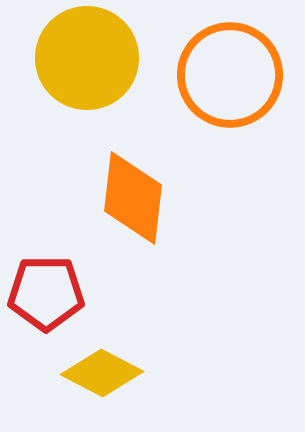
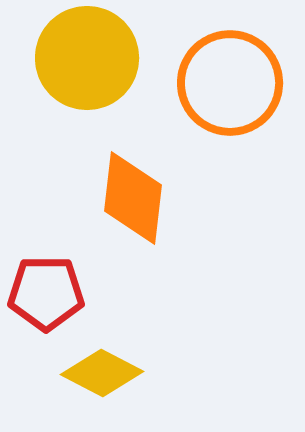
orange circle: moved 8 px down
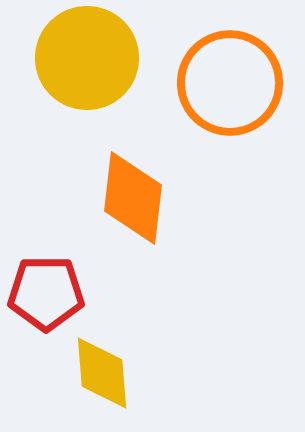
yellow diamond: rotated 58 degrees clockwise
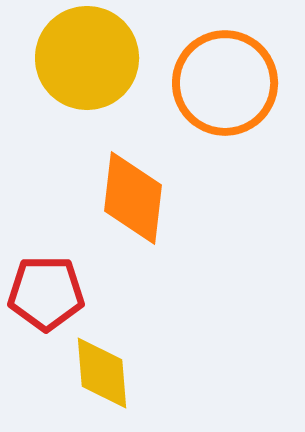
orange circle: moved 5 px left
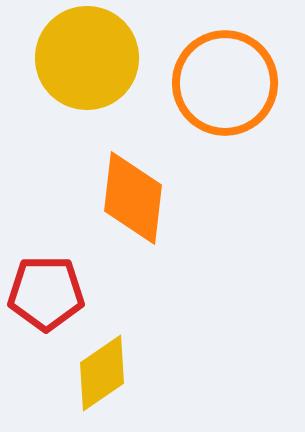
yellow diamond: rotated 60 degrees clockwise
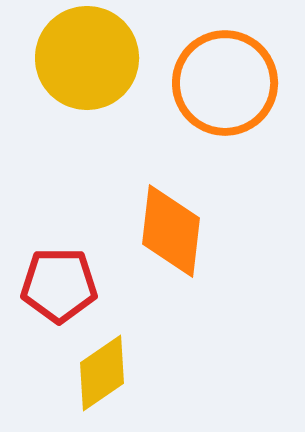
orange diamond: moved 38 px right, 33 px down
red pentagon: moved 13 px right, 8 px up
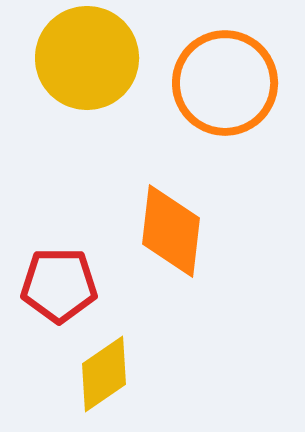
yellow diamond: moved 2 px right, 1 px down
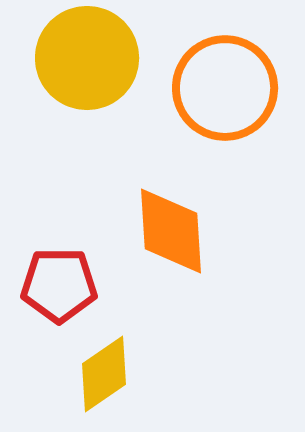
orange circle: moved 5 px down
orange diamond: rotated 10 degrees counterclockwise
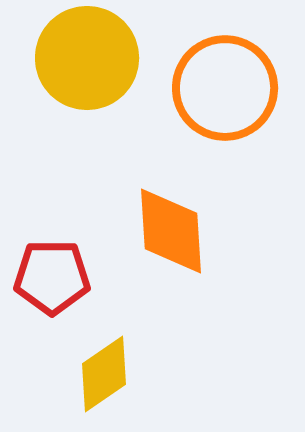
red pentagon: moved 7 px left, 8 px up
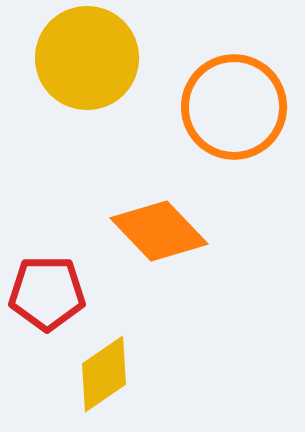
orange circle: moved 9 px right, 19 px down
orange diamond: moved 12 px left; rotated 40 degrees counterclockwise
red pentagon: moved 5 px left, 16 px down
